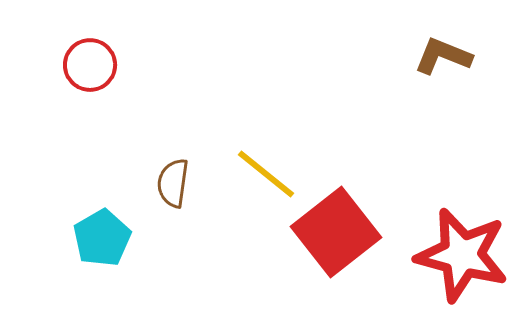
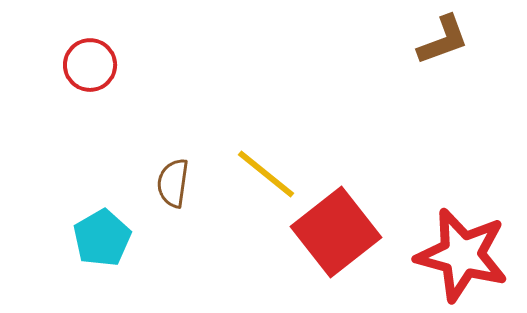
brown L-shape: moved 16 px up; rotated 138 degrees clockwise
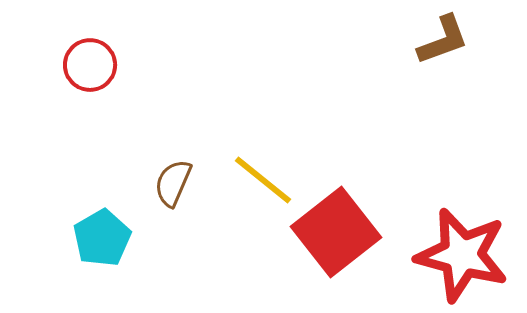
yellow line: moved 3 px left, 6 px down
brown semicircle: rotated 15 degrees clockwise
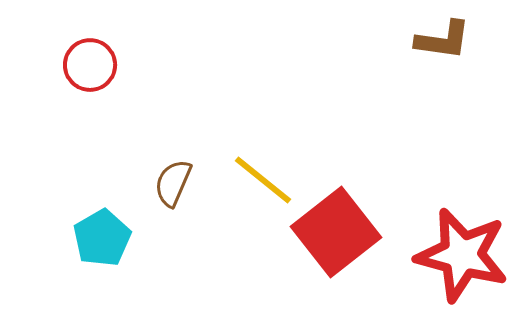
brown L-shape: rotated 28 degrees clockwise
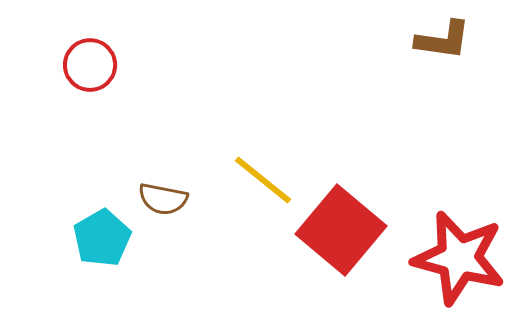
brown semicircle: moved 10 px left, 16 px down; rotated 102 degrees counterclockwise
red square: moved 5 px right, 2 px up; rotated 12 degrees counterclockwise
red star: moved 3 px left, 3 px down
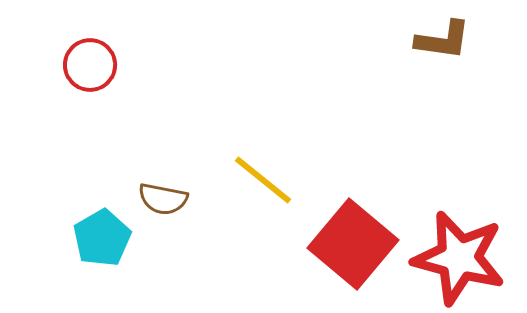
red square: moved 12 px right, 14 px down
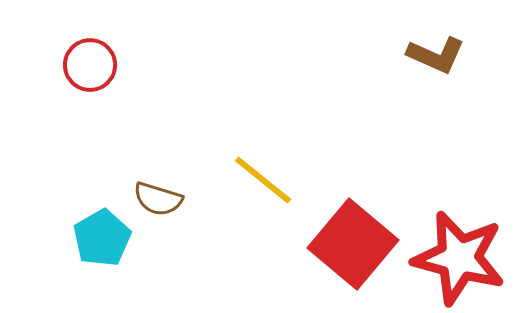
brown L-shape: moved 7 px left, 15 px down; rotated 16 degrees clockwise
brown semicircle: moved 5 px left; rotated 6 degrees clockwise
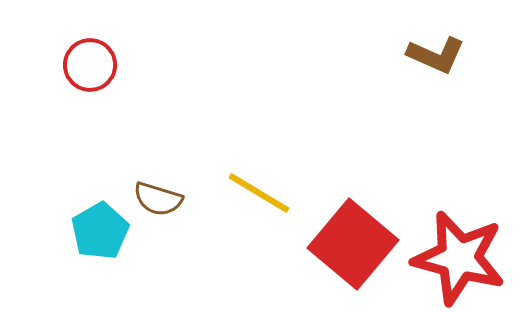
yellow line: moved 4 px left, 13 px down; rotated 8 degrees counterclockwise
cyan pentagon: moved 2 px left, 7 px up
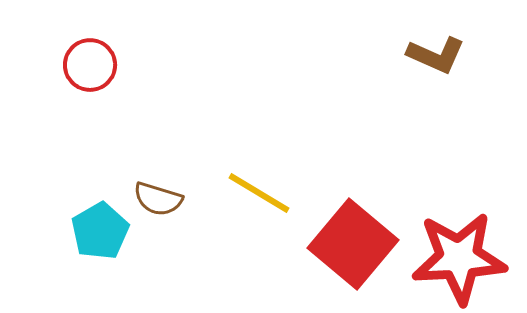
red star: rotated 18 degrees counterclockwise
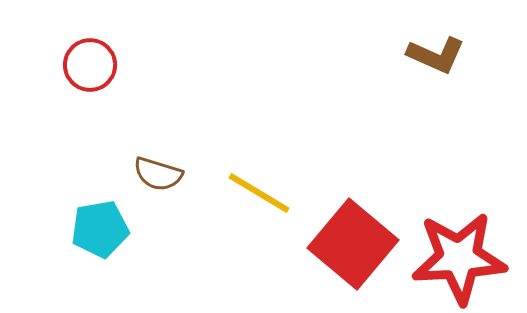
brown semicircle: moved 25 px up
cyan pentagon: moved 2 px up; rotated 20 degrees clockwise
